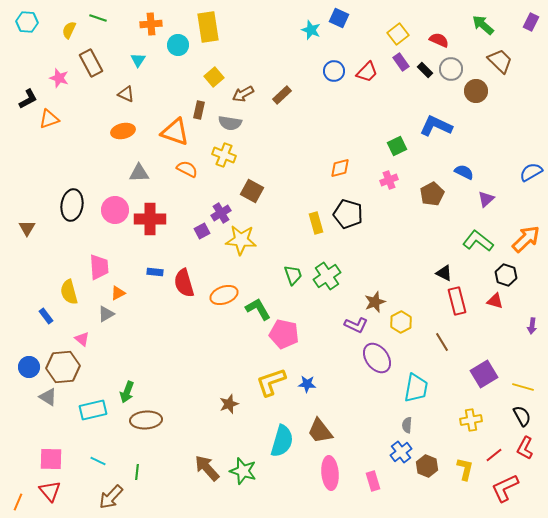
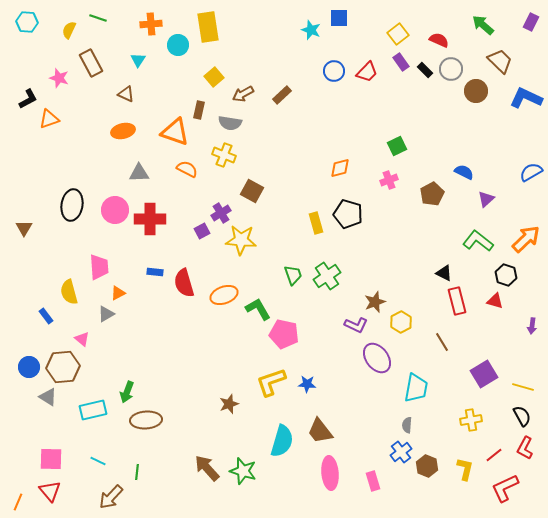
blue square at (339, 18): rotated 24 degrees counterclockwise
blue L-shape at (436, 126): moved 90 px right, 28 px up
brown triangle at (27, 228): moved 3 px left
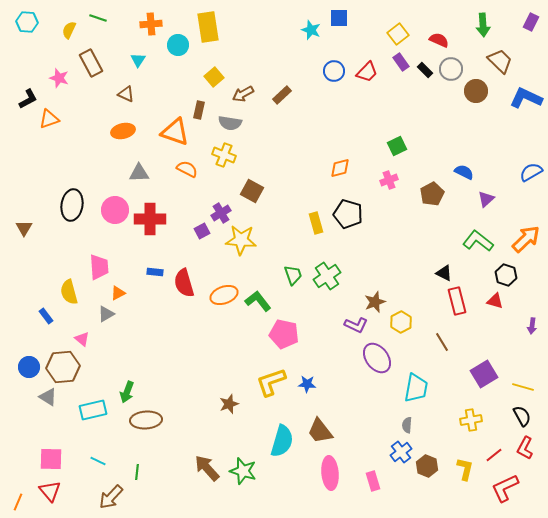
green arrow at (483, 25): rotated 135 degrees counterclockwise
green L-shape at (258, 309): moved 8 px up; rotated 8 degrees counterclockwise
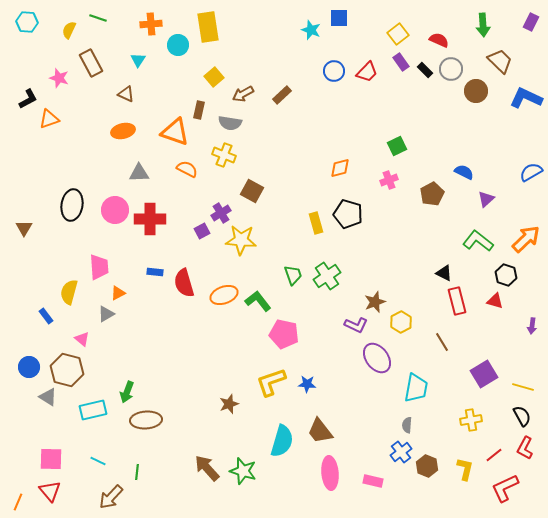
yellow semicircle at (69, 292): rotated 30 degrees clockwise
brown hexagon at (63, 367): moved 4 px right, 3 px down; rotated 20 degrees clockwise
pink rectangle at (373, 481): rotated 60 degrees counterclockwise
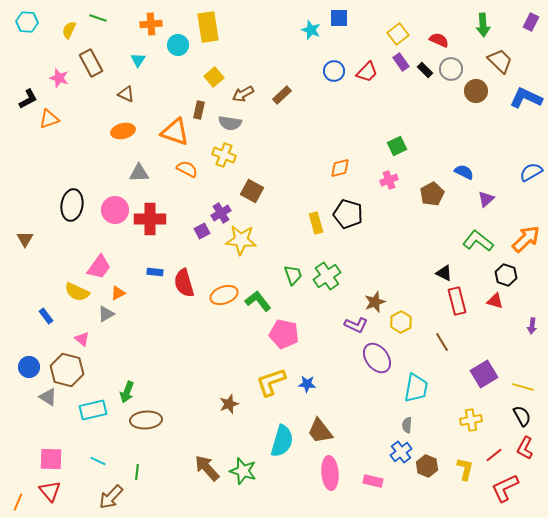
brown triangle at (24, 228): moved 1 px right, 11 px down
pink trapezoid at (99, 267): rotated 40 degrees clockwise
yellow semicircle at (69, 292): moved 8 px right; rotated 80 degrees counterclockwise
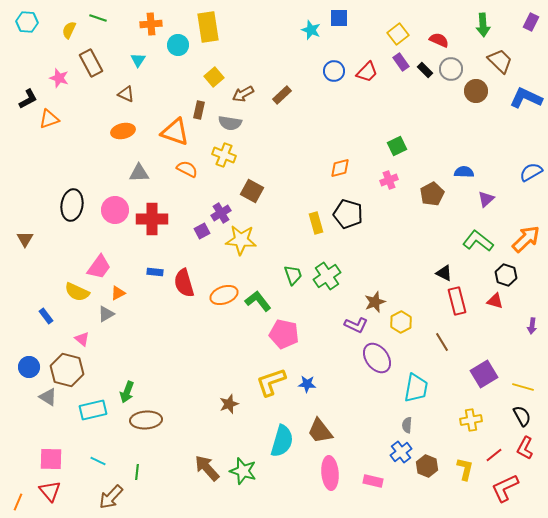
blue semicircle at (464, 172): rotated 24 degrees counterclockwise
red cross at (150, 219): moved 2 px right
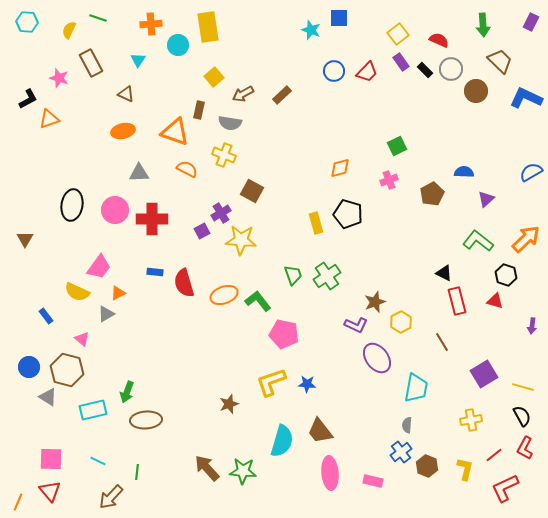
green star at (243, 471): rotated 12 degrees counterclockwise
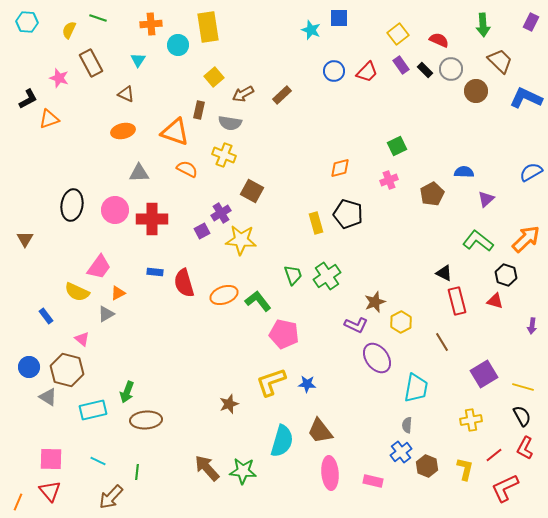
purple rectangle at (401, 62): moved 3 px down
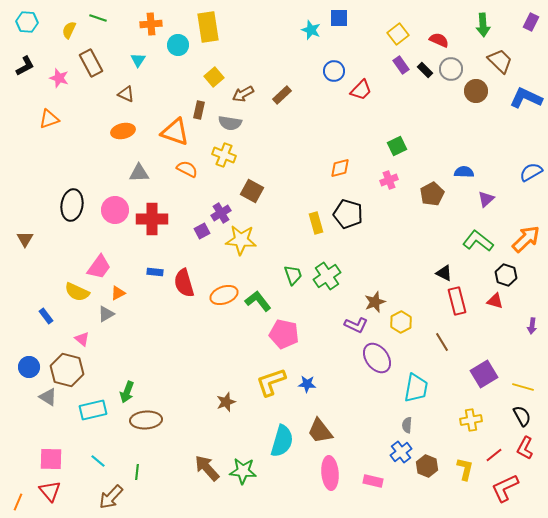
red trapezoid at (367, 72): moved 6 px left, 18 px down
black L-shape at (28, 99): moved 3 px left, 33 px up
brown star at (229, 404): moved 3 px left, 2 px up
cyan line at (98, 461): rotated 14 degrees clockwise
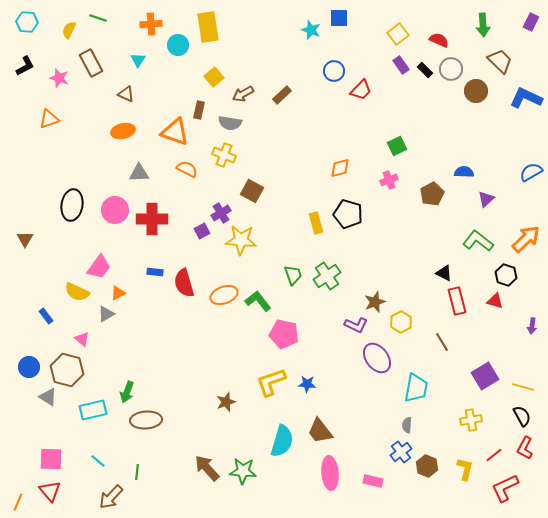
purple square at (484, 374): moved 1 px right, 2 px down
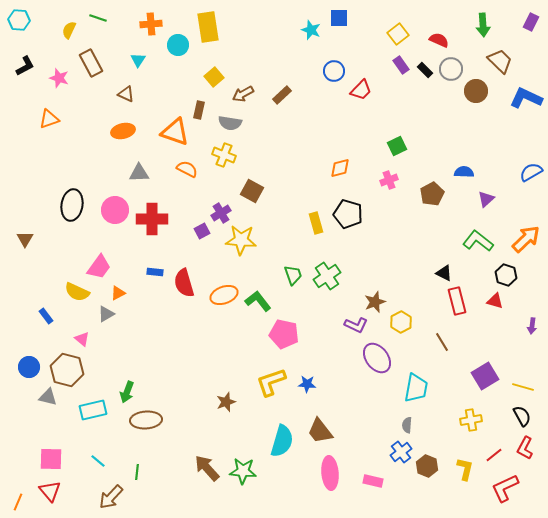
cyan hexagon at (27, 22): moved 8 px left, 2 px up
gray triangle at (48, 397): rotated 18 degrees counterclockwise
